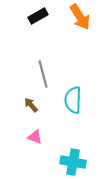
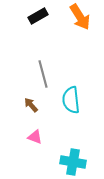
cyan semicircle: moved 2 px left; rotated 8 degrees counterclockwise
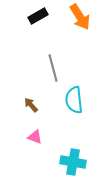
gray line: moved 10 px right, 6 px up
cyan semicircle: moved 3 px right
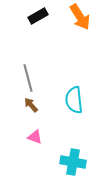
gray line: moved 25 px left, 10 px down
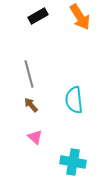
gray line: moved 1 px right, 4 px up
pink triangle: rotated 21 degrees clockwise
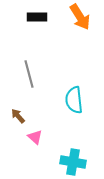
black rectangle: moved 1 px left, 1 px down; rotated 30 degrees clockwise
brown arrow: moved 13 px left, 11 px down
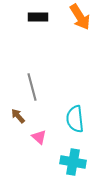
black rectangle: moved 1 px right
gray line: moved 3 px right, 13 px down
cyan semicircle: moved 1 px right, 19 px down
pink triangle: moved 4 px right
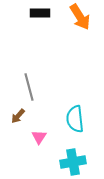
black rectangle: moved 2 px right, 4 px up
gray line: moved 3 px left
brown arrow: rotated 98 degrees counterclockwise
pink triangle: rotated 21 degrees clockwise
cyan cross: rotated 20 degrees counterclockwise
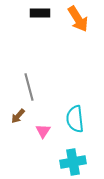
orange arrow: moved 2 px left, 2 px down
pink triangle: moved 4 px right, 6 px up
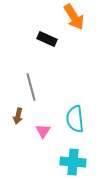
black rectangle: moved 7 px right, 26 px down; rotated 24 degrees clockwise
orange arrow: moved 4 px left, 2 px up
gray line: moved 2 px right
brown arrow: rotated 28 degrees counterclockwise
cyan cross: rotated 15 degrees clockwise
